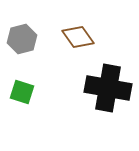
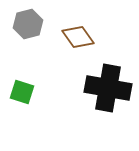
gray hexagon: moved 6 px right, 15 px up
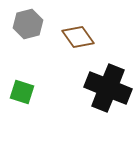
black cross: rotated 12 degrees clockwise
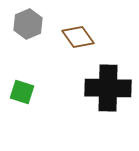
gray hexagon: rotated 8 degrees counterclockwise
black cross: rotated 21 degrees counterclockwise
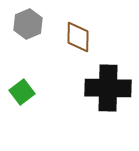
brown diamond: rotated 36 degrees clockwise
green square: rotated 35 degrees clockwise
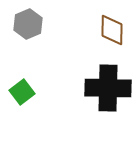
brown diamond: moved 34 px right, 7 px up
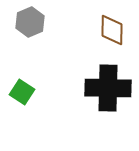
gray hexagon: moved 2 px right, 2 px up
green square: rotated 20 degrees counterclockwise
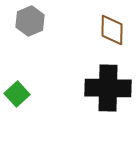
gray hexagon: moved 1 px up
green square: moved 5 px left, 2 px down; rotated 15 degrees clockwise
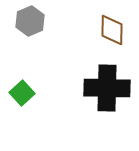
black cross: moved 1 px left
green square: moved 5 px right, 1 px up
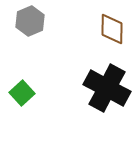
brown diamond: moved 1 px up
black cross: rotated 27 degrees clockwise
